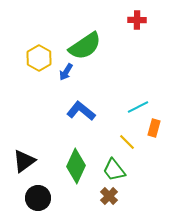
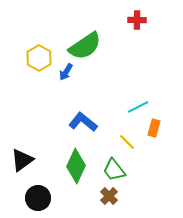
blue L-shape: moved 2 px right, 11 px down
black triangle: moved 2 px left, 1 px up
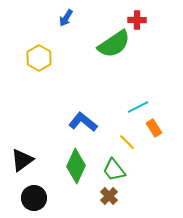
green semicircle: moved 29 px right, 2 px up
blue arrow: moved 54 px up
orange rectangle: rotated 48 degrees counterclockwise
black circle: moved 4 px left
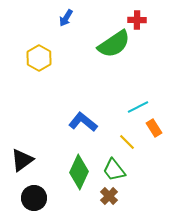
green diamond: moved 3 px right, 6 px down
